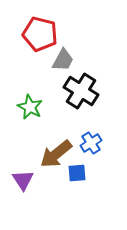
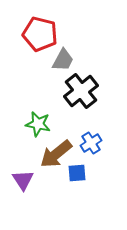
black cross: rotated 20 degrees clockwise
green star: moved 8 px right, 17 px down; rotated 15 degrees counterclockwise
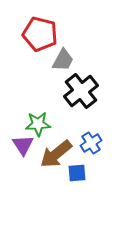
green star: rotated 15 degrees counterclockwise
purple triangle: moved 35 px up
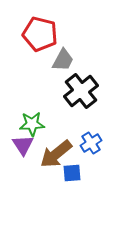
green star: moved 6 px left
blue square: moved 5 px left
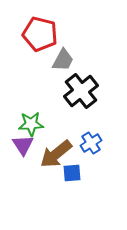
green star: moved 1 px left
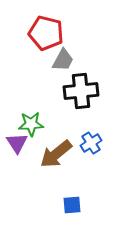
red pentagon: moved 6 px right, 1 px up
black cross: rotated 32 degrees clockwise
purple triangle: moved 6 px left, 2 px up
blue square: moved 32 px down
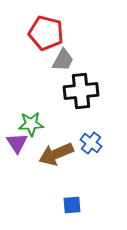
blue cross: rotated 20 degrees counterclockwise
brown arrow: rotated 16 degrees clockwise
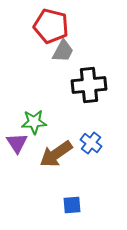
red pentagon: moved 5 px right, 7 px up
gray trapezoid: moved 9 px up
black cross: moved 8 px right, 6 px up
green star: moved 3 px right, 2 px up
brown arrow: rotated 12 degrees counterclockwise
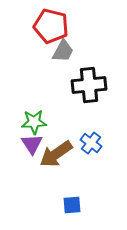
purple triangle: moved 15 px right, 1 px down
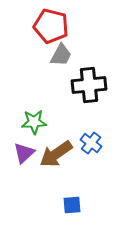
gray trapezoid: moved 2 px left, 4 px down
purple triangle: moved 8 px left, 9 px down; rotated 20 degrees clockwise
